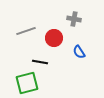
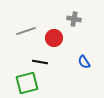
blue semicircle: moved 5 px right, 10 px down
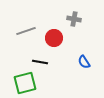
green square: moved 2 px left
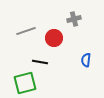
gray cross: rotated 24 degrees counterclockwise
blue semicircle: moved 2 px right, 2 px up; rotated 40 degrees clockwise
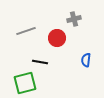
red circle: moved 3 px right
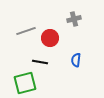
red circle: moved 7 px left
blue semicircle: moved 10 px left
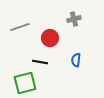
gray line: moved 6 px left, 4 px up
